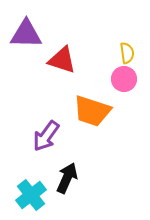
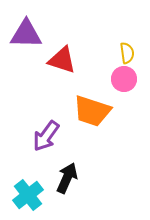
cyan cross: moved 3 px left
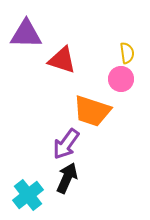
pink circle: moved 3 px left
purple arrow: moved 20 px right, 8 px down
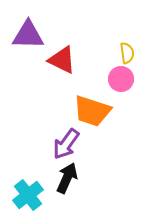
purple triangle: moved 2 px right, 1 px down
red triangle: rotated 8 degrees clockwise
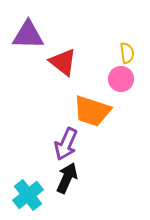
red triangle: moved 1 px right, 2 px down; rotated 12 degrees clockwise
purple arrow: rotated 12 degrees counterclockwise
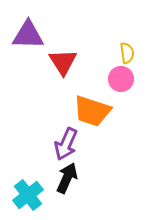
red triangle: rotated 20 degrees clockwise
